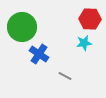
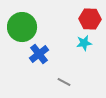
blue cross: rotated 18 degrees clockwise
gray line: moved 1 px left, 6 px down
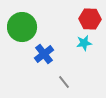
blue cross: moved 5 px right
gray line: rotated 24 degrees clockwise
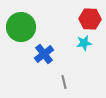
green circle: moved 1 px left
gray line: rotated 24 degrees clockwise
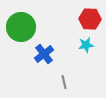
cyan star: moved 2 px right, 2 px down
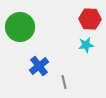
green circle: moved 1 px left
blue cross: moved 5 px left, 12 px down
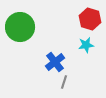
red hexagon: rotated 15 degrees clockwise
blue cross: moved 16 px right, 4 px up
gray line: rotated 32 degrees clockwise
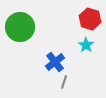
cyan star: rotated 28 degrees counterclockwise
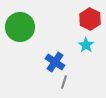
red hexagon: rotated 10 degrees clockwise
blue cross: rotated 18 degrees counterclockwise
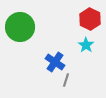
gray line: moved 2 px right, 2 px up
